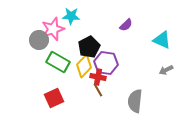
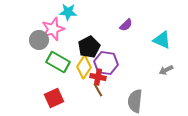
cyan star: moved 3 px left, 4 px up
yellow diamond: moved 1 px down; rotated 10 degrees counterclockwise
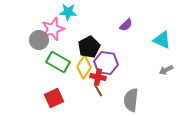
gray semicircle: moved 4 px left, 1 px up
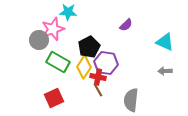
cyan triangle: moved 3 px right, 2 px down
gray arrow: moved 1 px left, 1 px down; rotated 24 degrees clockwise
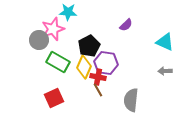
black pentagon: moved 1 px up
yellow diamond: rotated 10 degrees counterclockwise
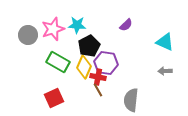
cyan star: moved 9 px right, 13 px down
gray circle: moved 11 px left, 5 px up
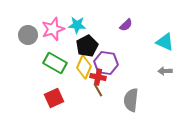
black pentagon: moved 2 px left
green rectangle: moved 3 px left, 1 px down
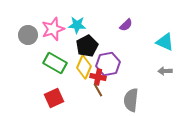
purple hexagon: moved 2 px right, 1 px down; rotated 20 degrees counterclockwise
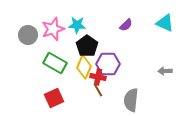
cyan triangle: moved 19 px up
black pentagon: rotated 10 degrees counterclockwise
purple hexagon: rotated 10 degrees clockwise
